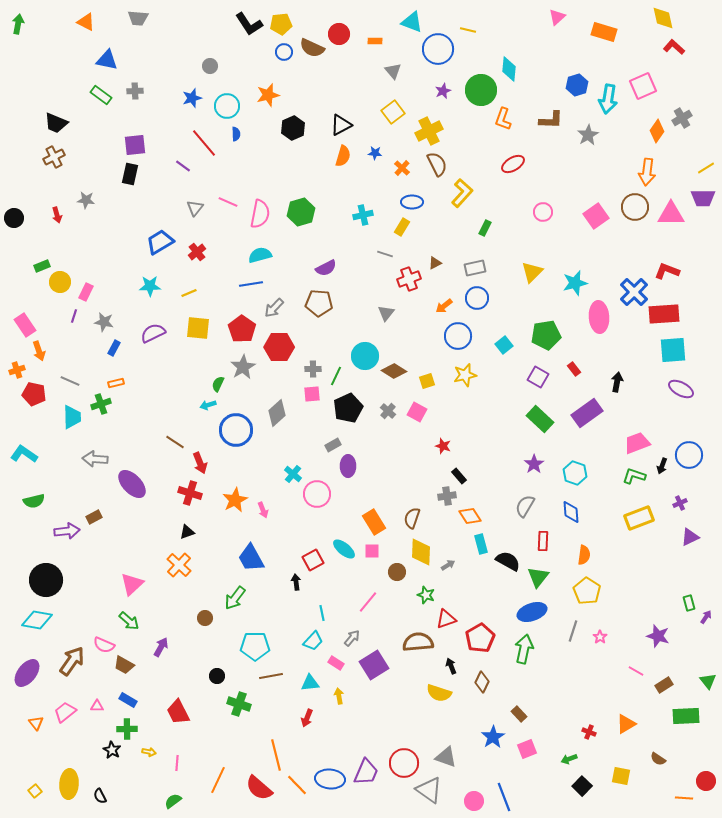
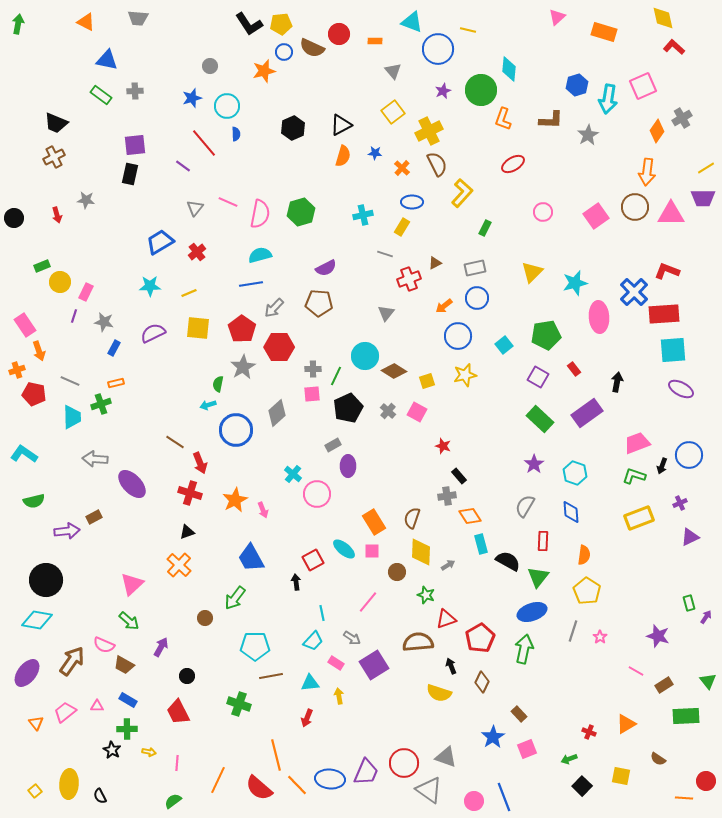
orange star at (268, 95): moved 4 px left, 24 px up
green semicircle at (218, 384): rotated 14 degrees counterclockwise
gray arrow at (352, 638): rotated 84 degrees clockwise
black circle at (217, 676): moved 30 px left
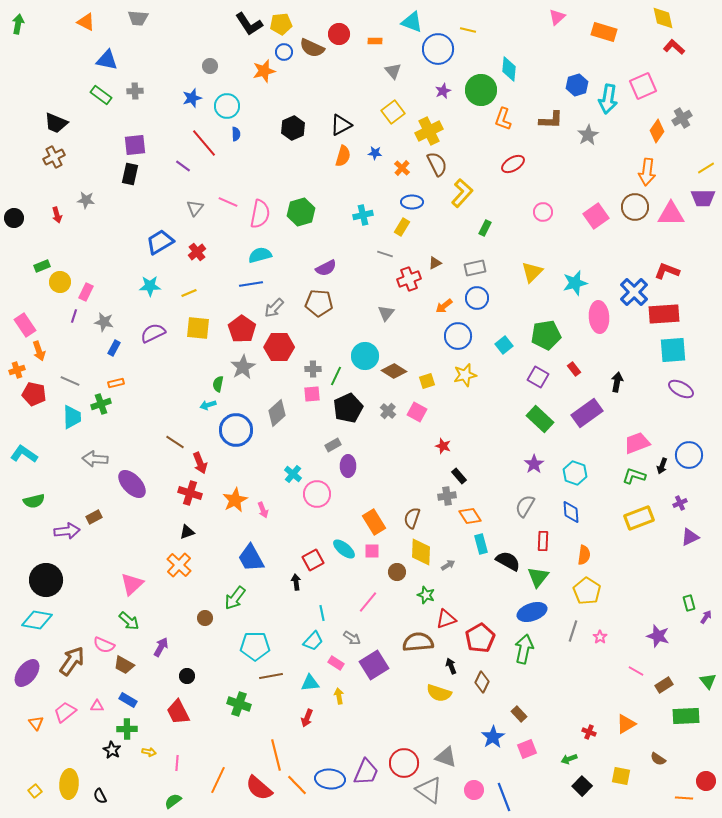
pink circle at (474, 801): moved 11 px up
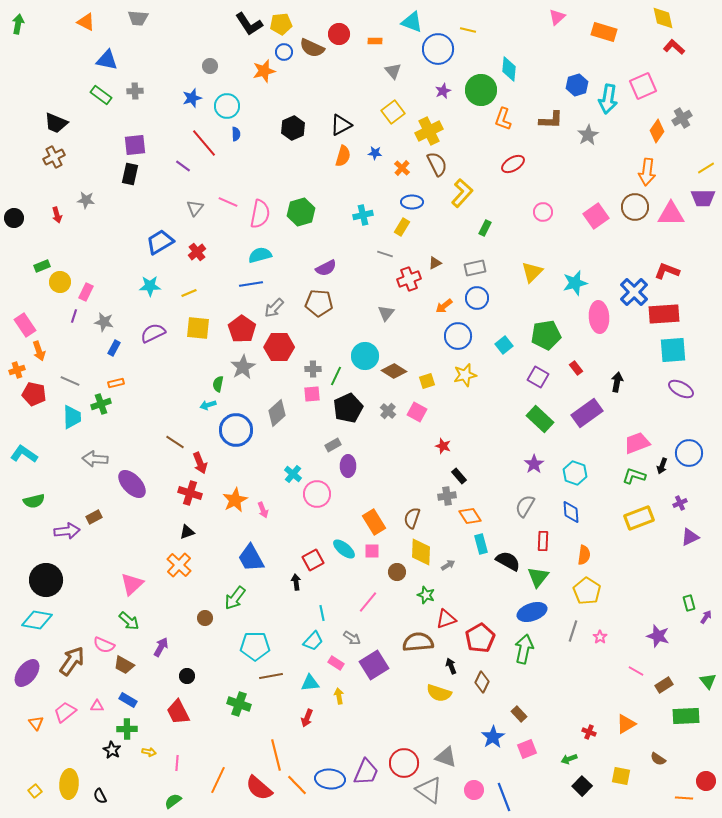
red rectangle at (574, 369): moved 2 px right, 1 px up
blue circle at (689, 455): moved 2 px up
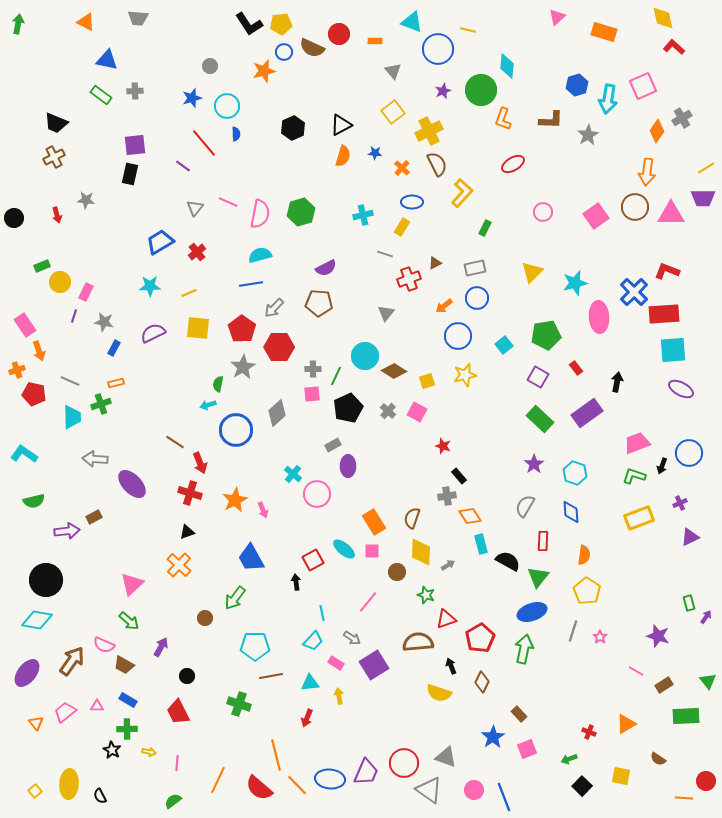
cyan diamond at (509, 69): moved 2 px left, 3 px up
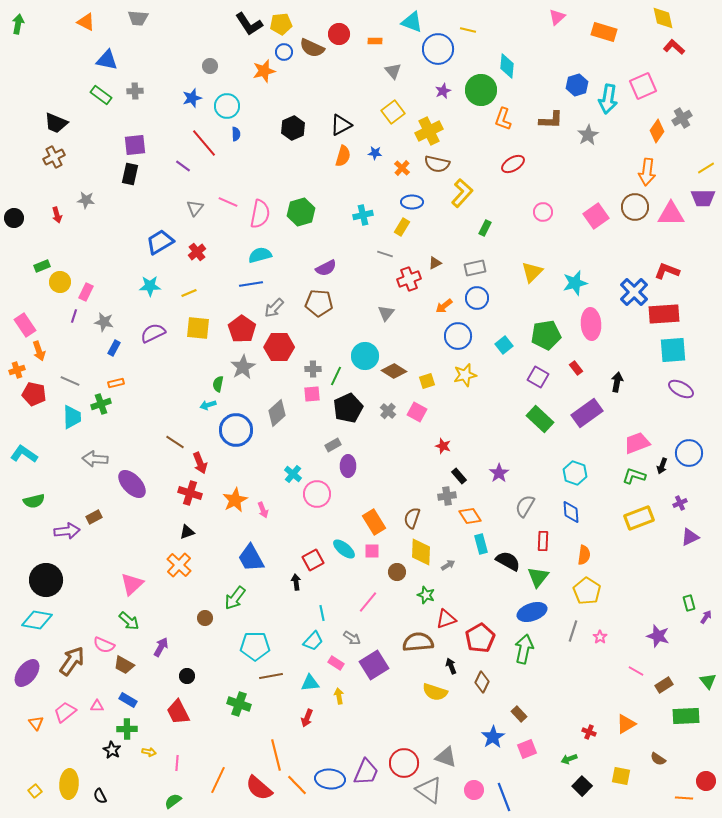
brown semicircle at (437, 164): rotated 130 degrees clockwise
pink ellipse at (599, 317): moved 8 px left, 7 px down
purple star at (534, 464): moved 35 px left, 9 px down
yellow semicircle at (439, 693): moved 4 px left, 1 px up
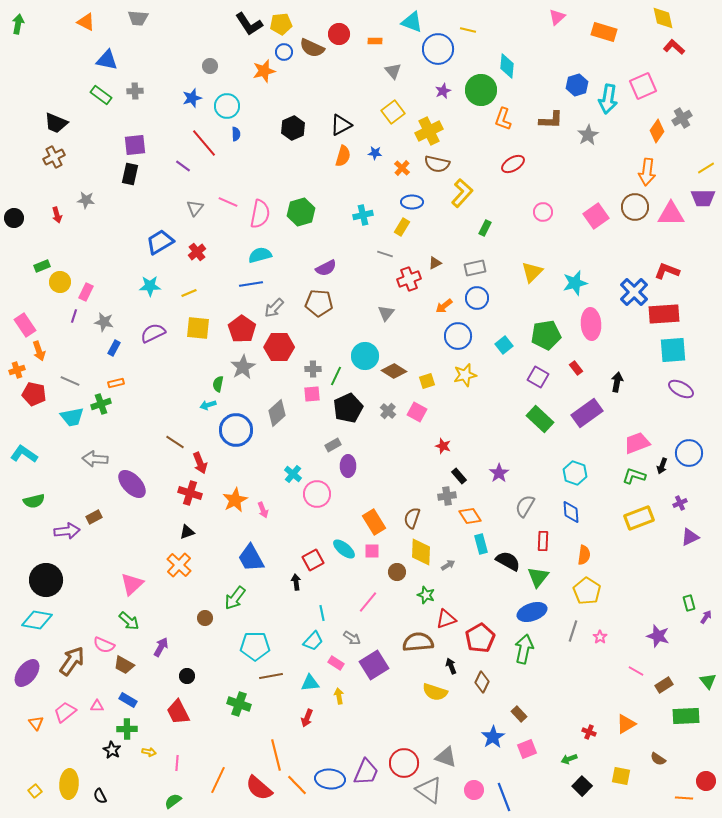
cyan trapezoid at (72, 417): rotated 80 degrees clockwise
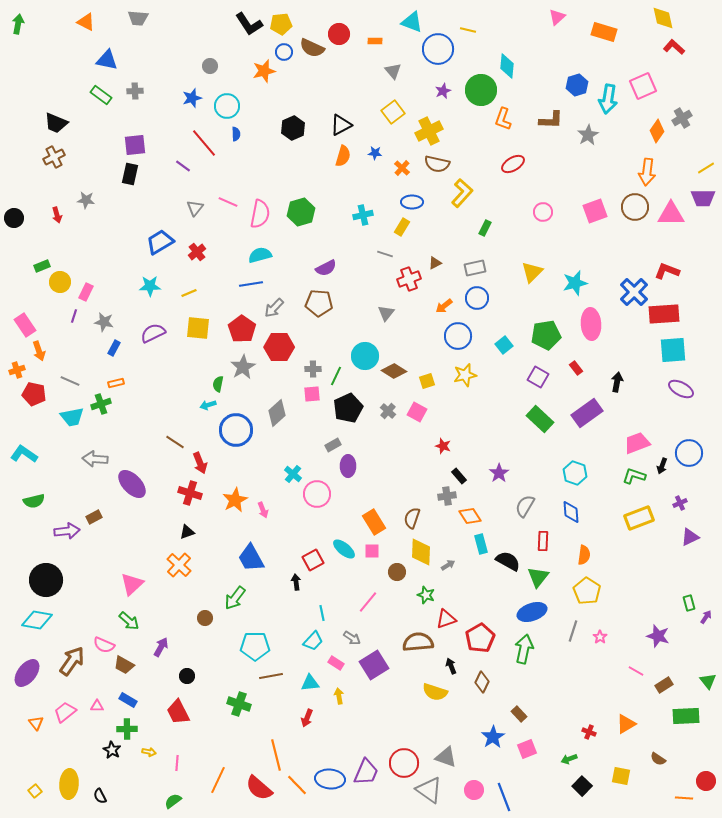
pink square at (596, 216): moved 1 px left, 5 px up; rotated 15 degrees clockwise
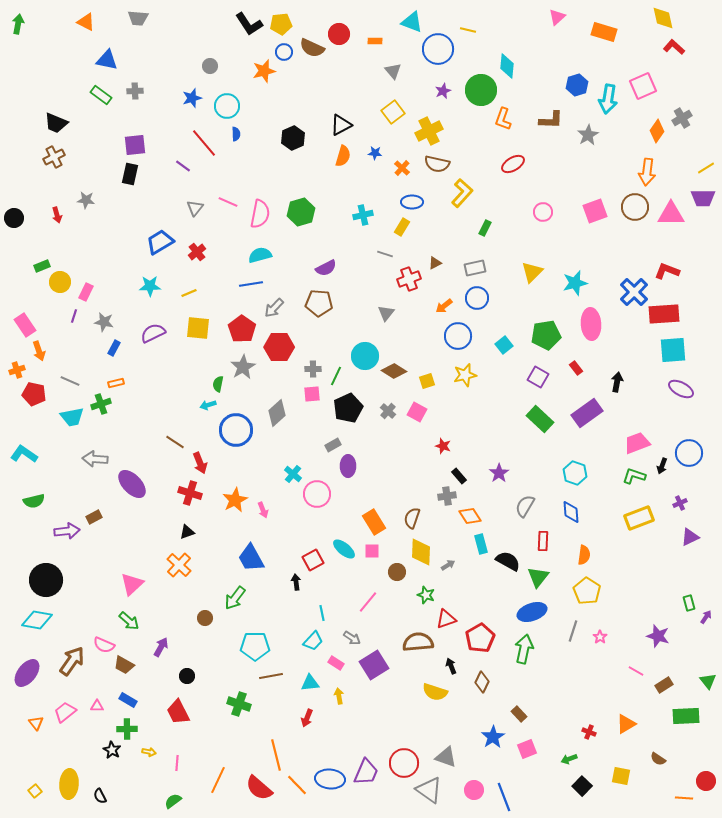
black hexagon at (293, 128): moved 10 px down
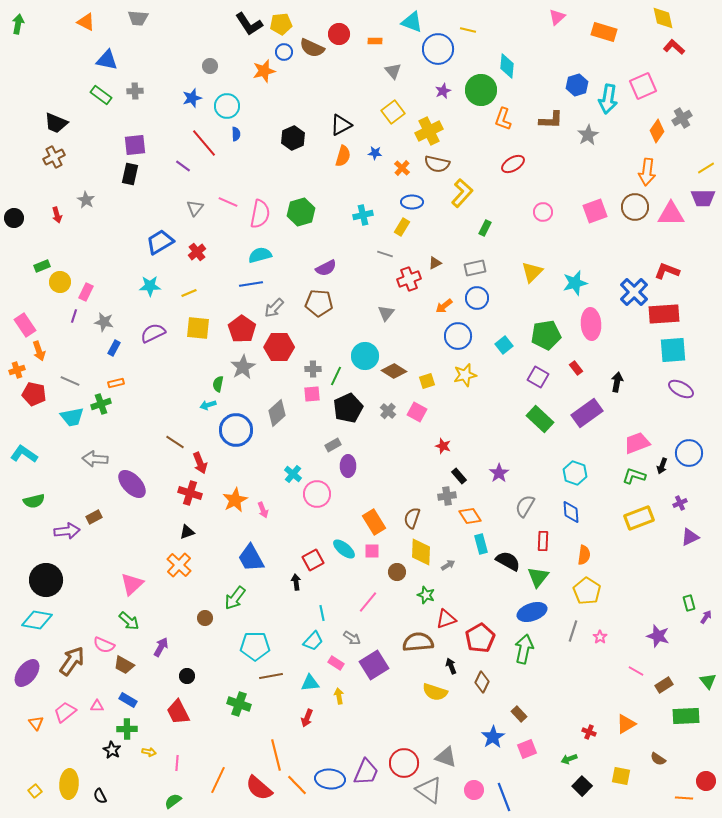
gray star at (86, 200): rotated 24 degrees clockwise
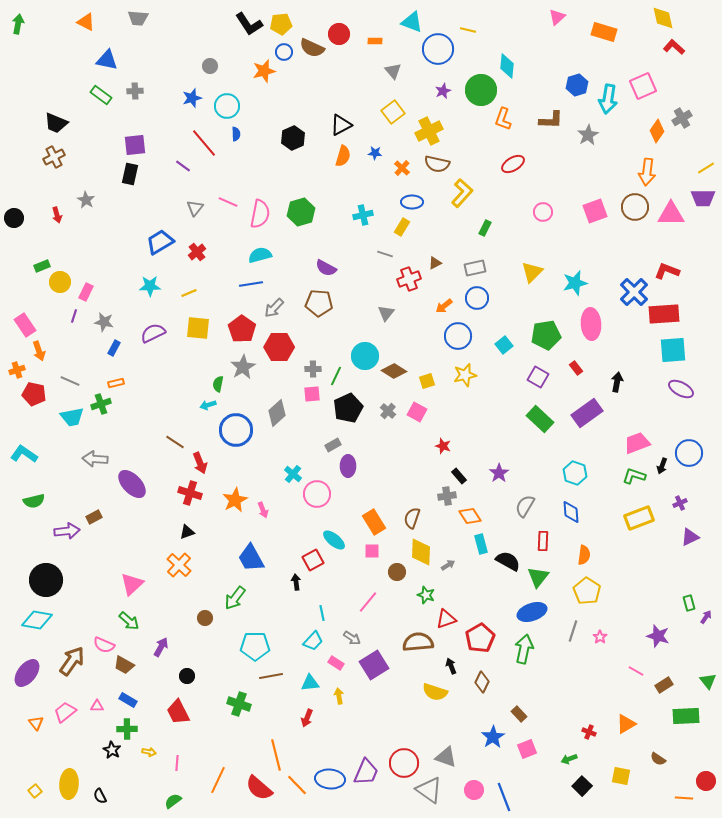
purple semicircle at (326, 268): rotated 55 degrees clockwise
cyan ellipse at (344, 549): moved 10 px left, 9 px up
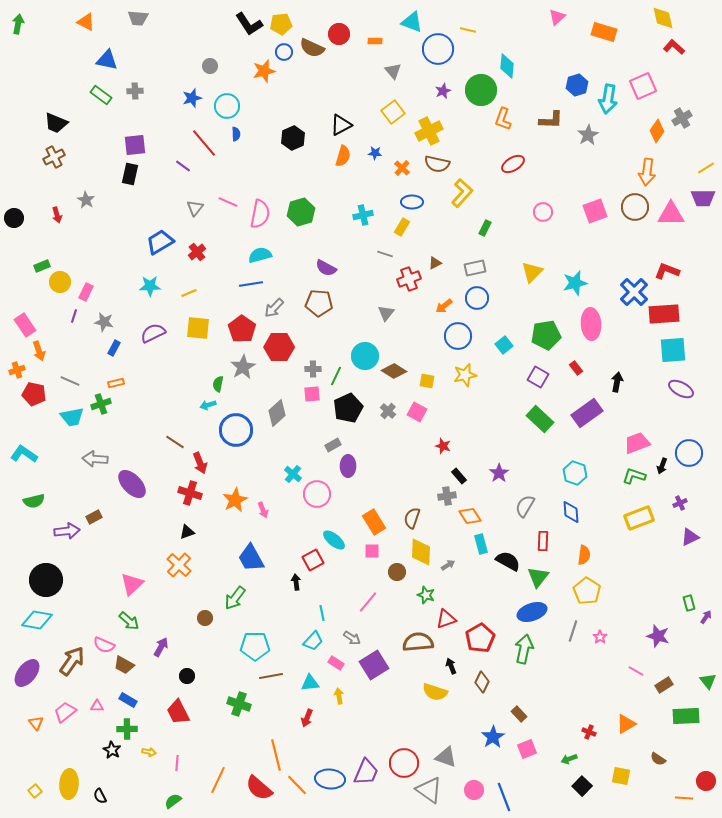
yellow square at (427, 381): rotated 28 degrees clockwise
